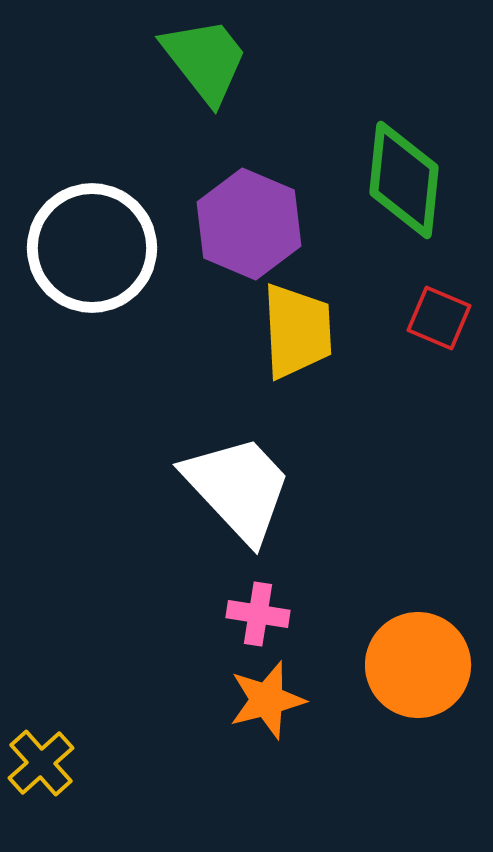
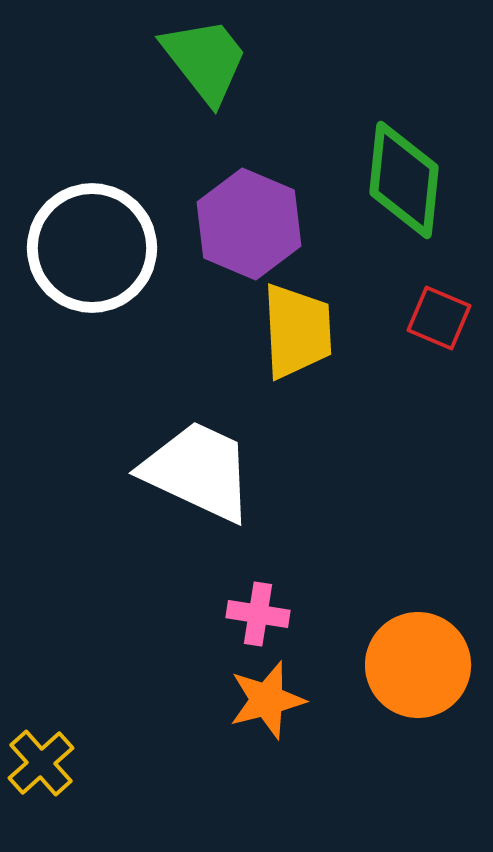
white trapezoid: moved 40 px left, 17 px up; rotated 22 degrees counterclockwise
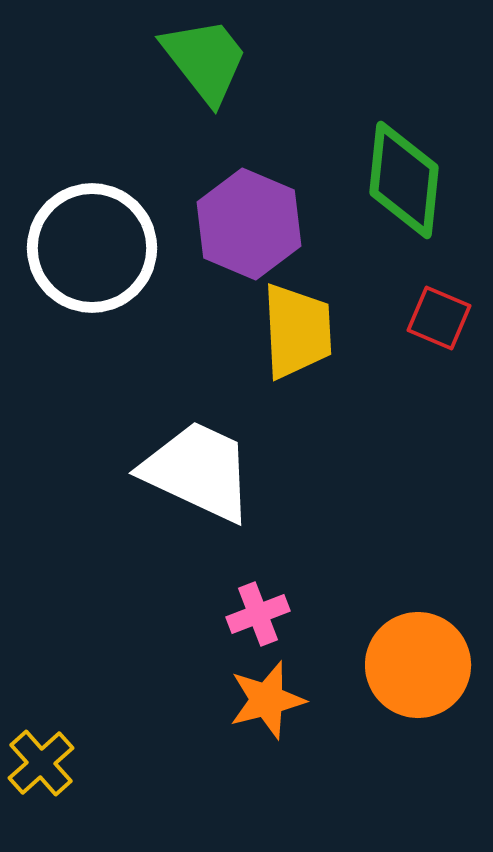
pink cross: rotated 30 degrees counterclockwise
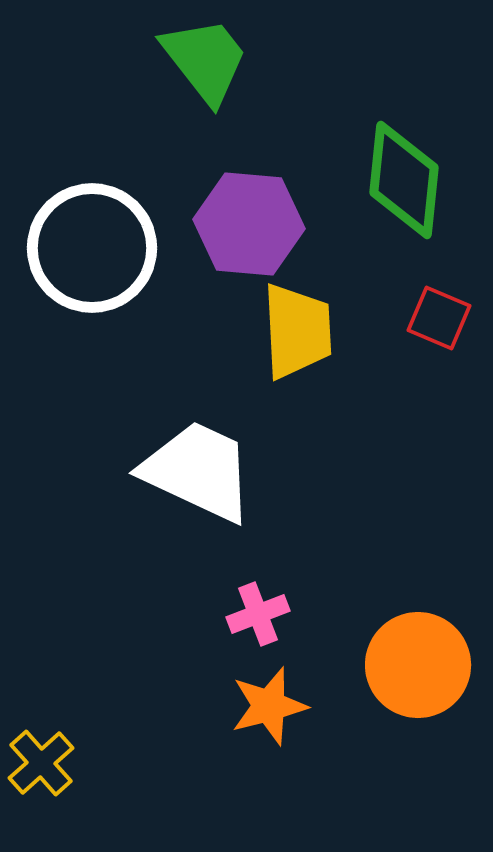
purple hexagon: rotated 18 degrees counterclockwise
orange star: moved 2 px right, 6 px down
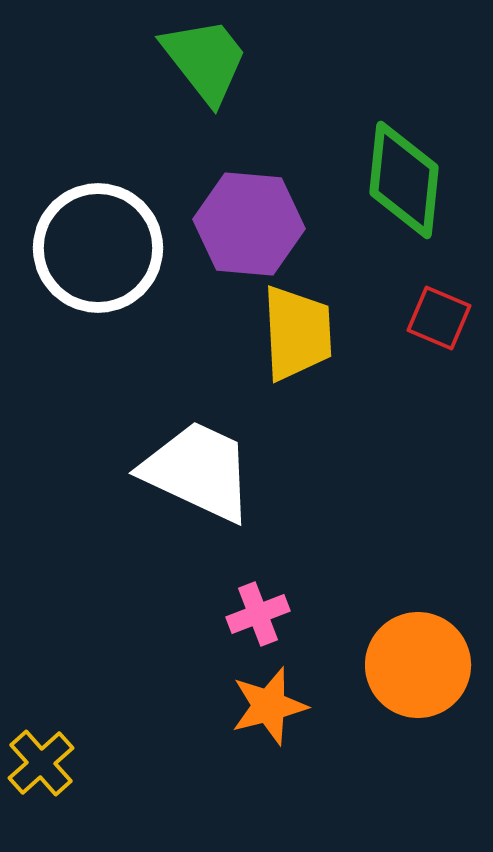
white circle: moved 6 px right
yellow trapezoid: moved 2 px down
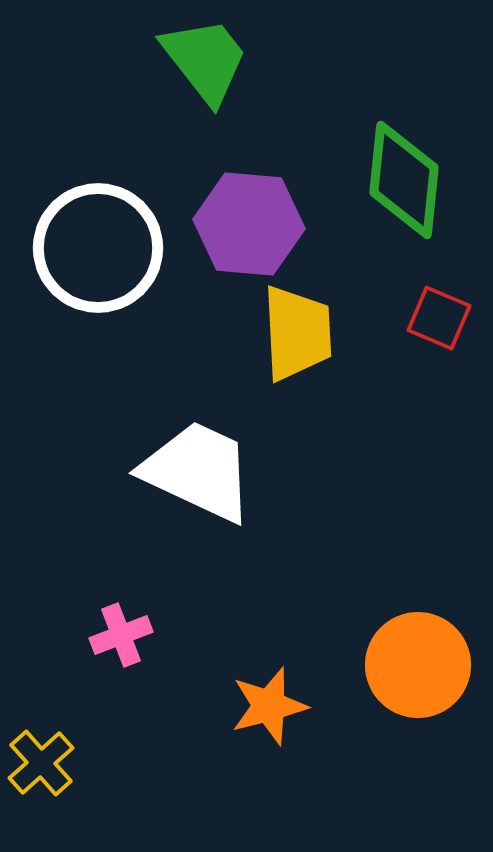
pink cross: moved 137 px left, 21 px down
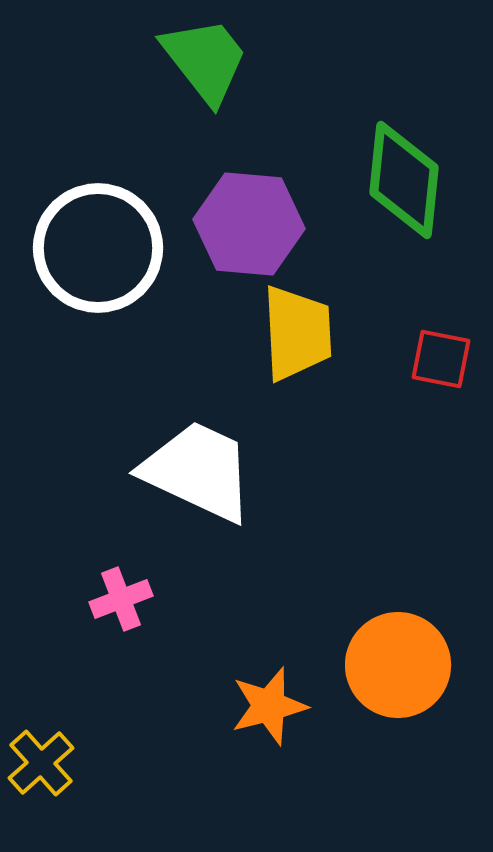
red square: moved 2 px right, 41 px down; rotated 12 degrees counterclockwise
pink cross: moved 36 px up
orange circle: moved 20 px left
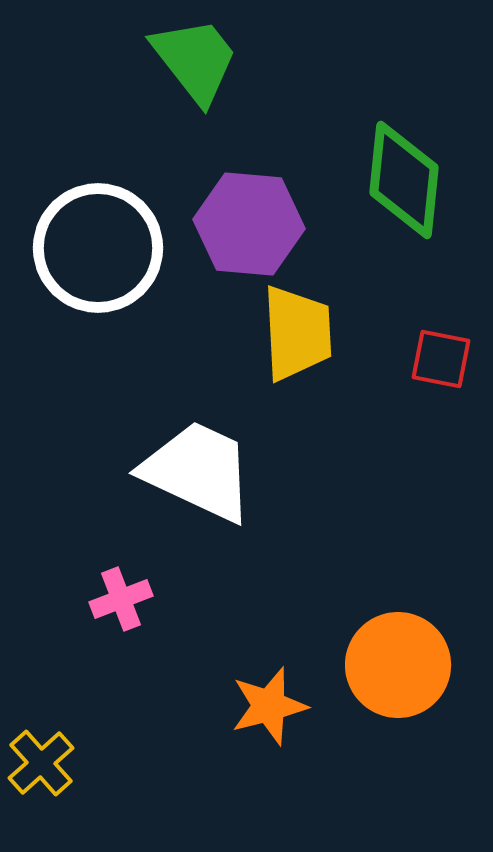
green trapezoid: moved 10 px left
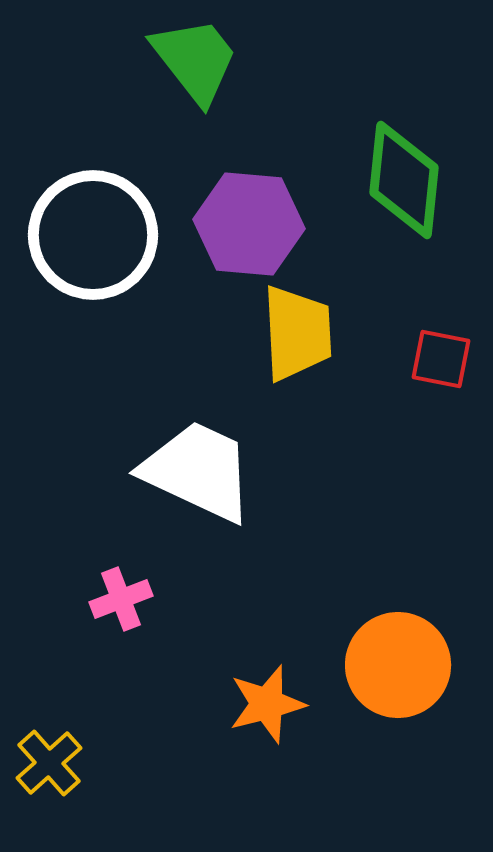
white circle: moved 5 px left, 13 px up
orange star: moved 2 px left, 2 px up
yellow cross: moved 8 px right
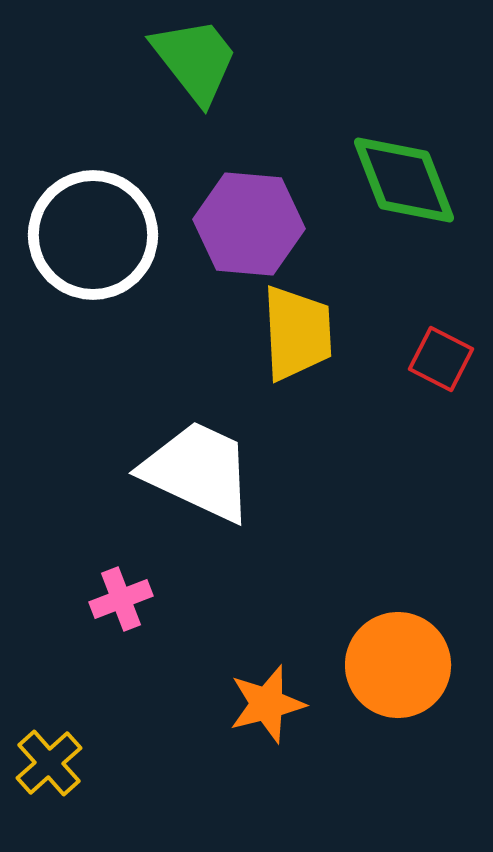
green diamond: rotated 27 degrees counterclockwise
red square: rotated 16 degrees clockwise
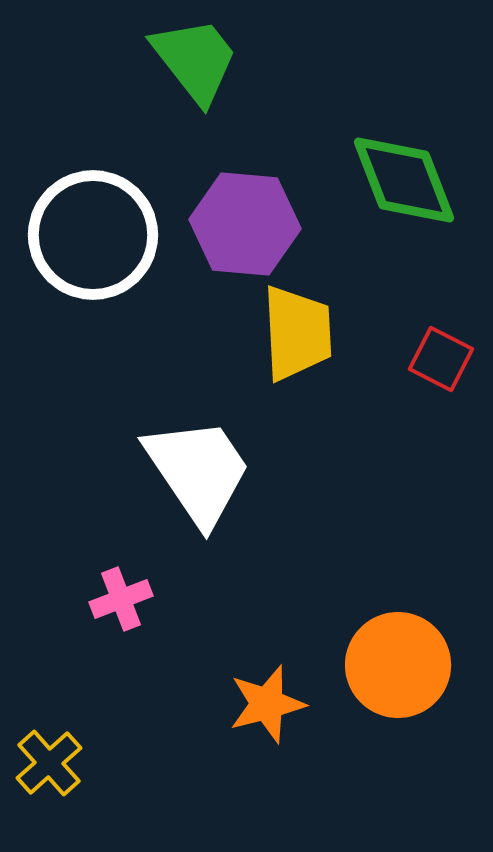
purple hexagon: moved 4 px left
white trapezoid: rotated 31 degrees clockwise
